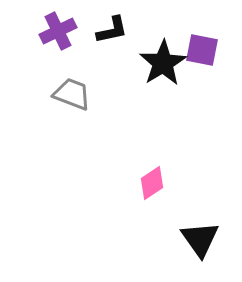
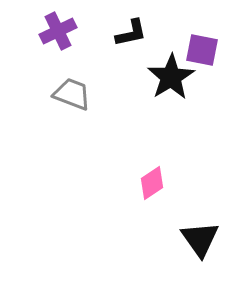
black L-shape: moved 19 px right, 3 px down
black star: moved 8 px right, 14 px down
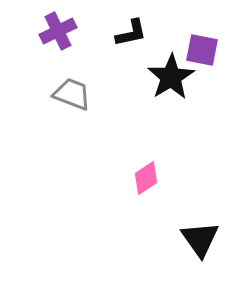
pink diamond: moved 6 px left, 5 px up
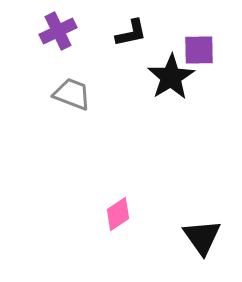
purple square: moved 3 px left; rotated 12 degrees counterclockwise
pink diamond: moved 28 px left, 36 px down
black triangle: moved 2 px right, 2 px up
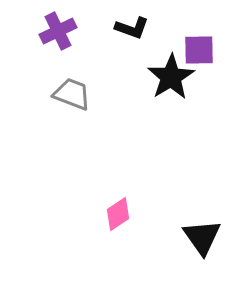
black L-shape: moved 1 px right, 5 px up; rotated 32 degrees clockwise
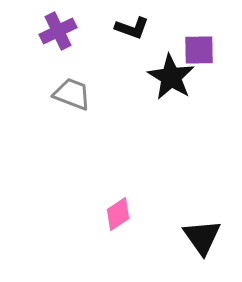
black star: rotated 9 degrees counterclockwise
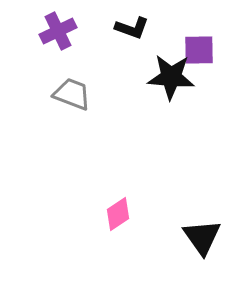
black star: rotated 27 degrees counterclockwise
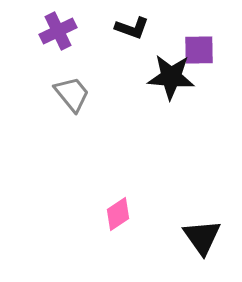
gray trapezoid: rotated 30 degrees clockwise
